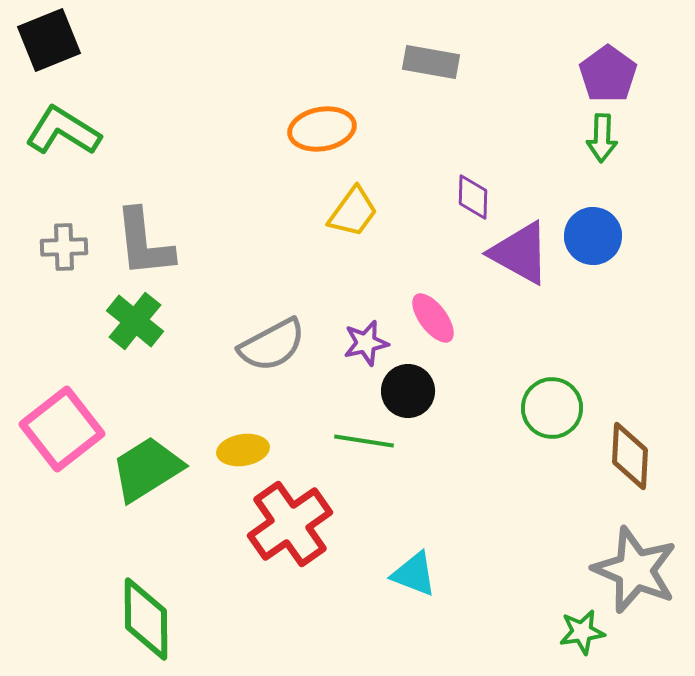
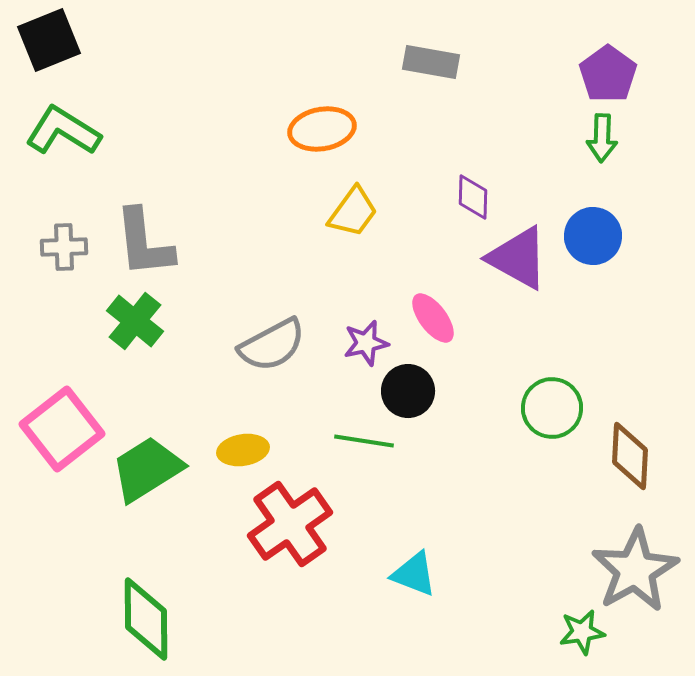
purple triangle: moved 2 px left, 5 px down
gray star: rotated 20 degrees clockwise
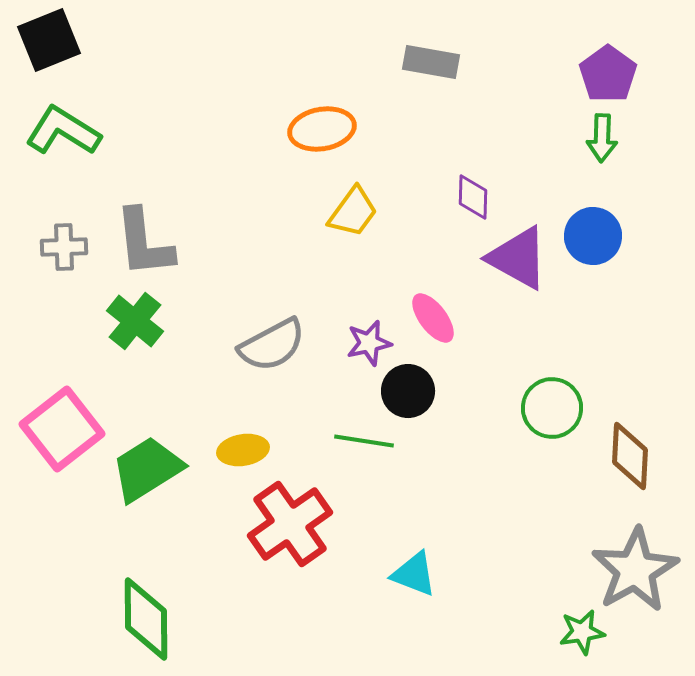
purple star: moved 3 px right
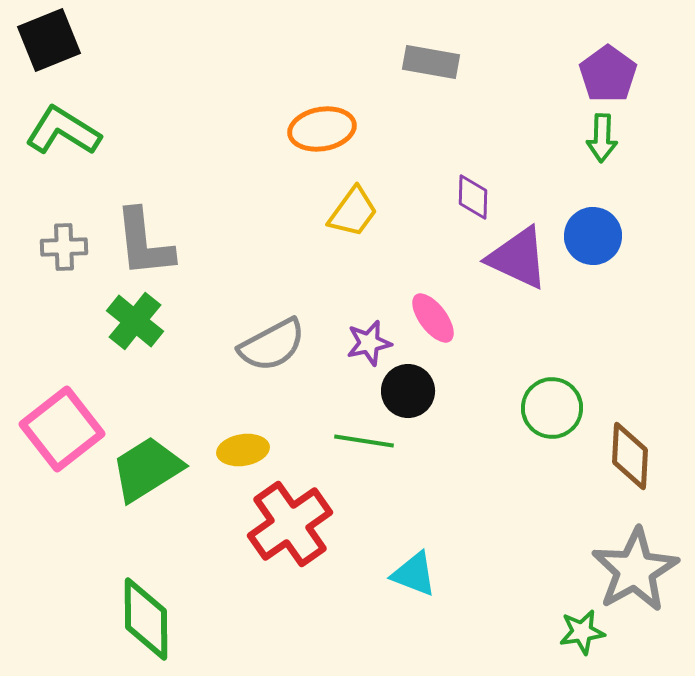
purple triangle: rotated 4 degrees counterclockwise
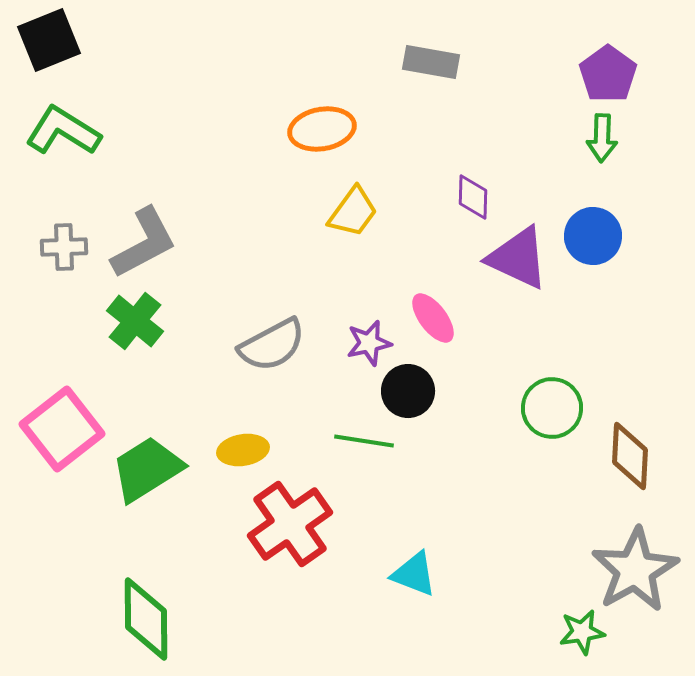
gray L-shape: rotated 112 degrees counterclockwise
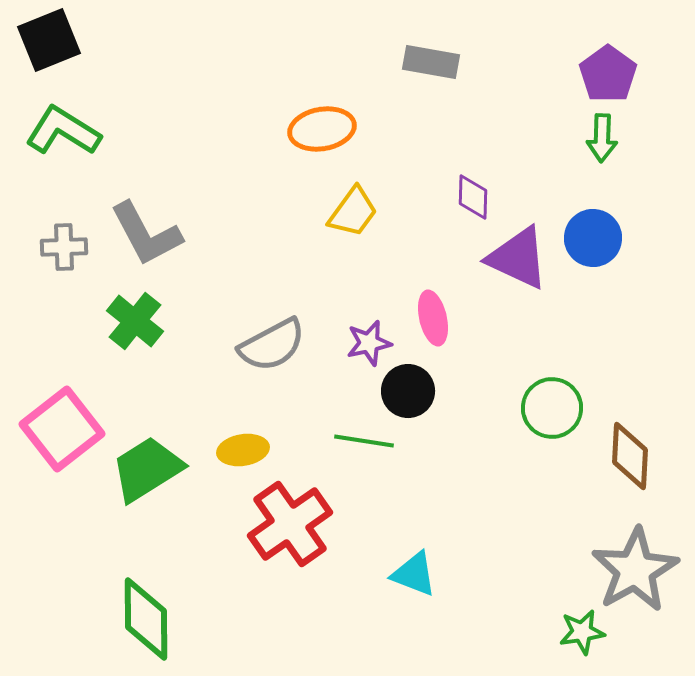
blue circle: moved 2 px down
gray L-shape: moved 2 px right, 9 px up; rotated 90 degrees clockwise
pink ellipse: rotated 24 degrees clockwise
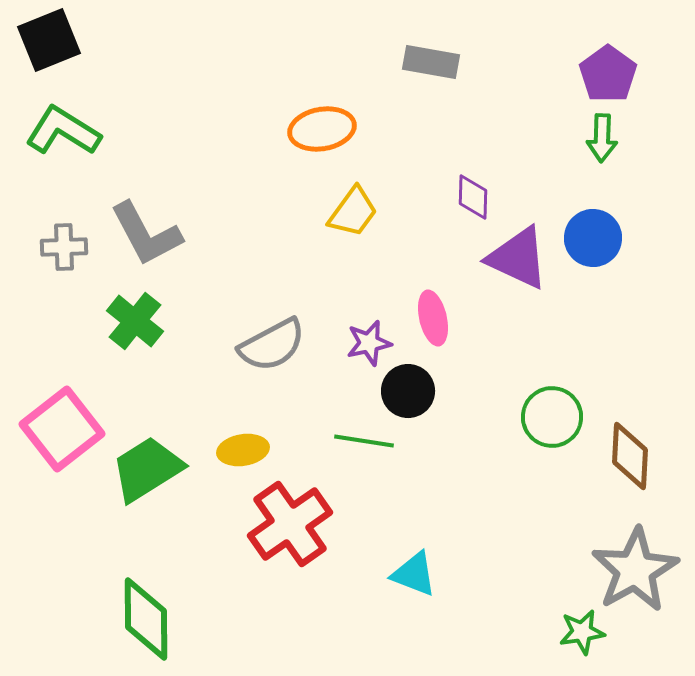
green circle: moved 9 px down
